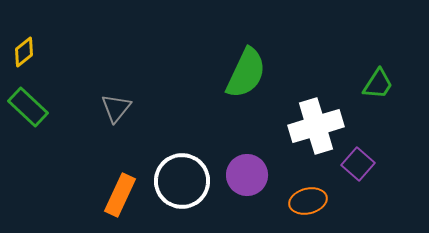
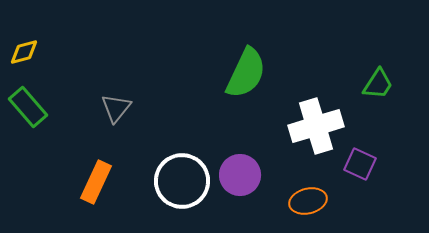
yellow diamond: rotated 24 degrees clockwise
green rectangle: rotated 6 degrees clockwise
purple square: moved 2 px right; rotated 16 degrees counterclockwise
purple circle: moved 7 px left
orange rectangle: moved 24 px left, 13 px up
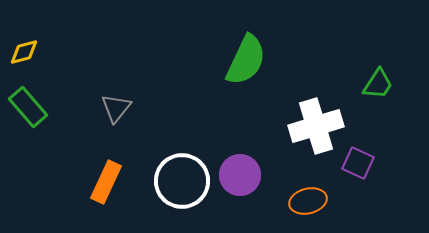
green semicircle: moved 13 px up
purple square: moved 2 px left, 1 px up
orange rectangle: moved 10 px right
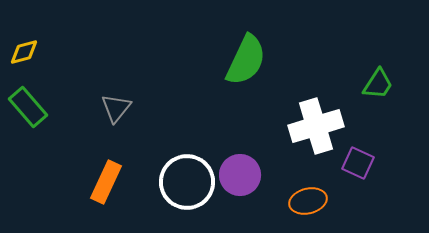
white circle: moved 5 px right, 1 px down
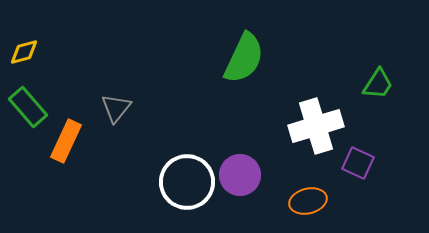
green semicircle: moved 2 px left, 2 px up
orange rectangle: moved 40 px left, 41 px up
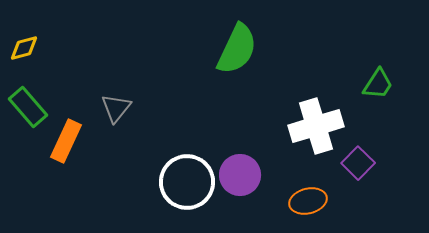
yellow diamond: moved 4 px up
green semicircle: moved 7 px left, 9 px up
purple square: rotated 20 degrees clockwise
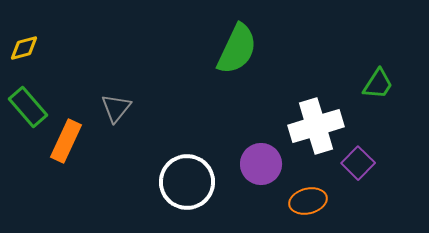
purple circle: moved 21 px right, 11 px up
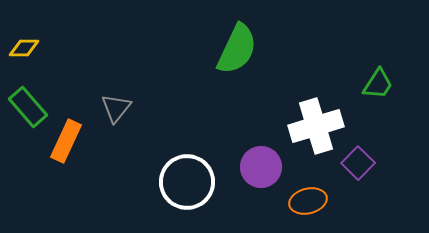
yellow diamond: rotated 16 degrees clockwise
purple circle: moved 3 px down
